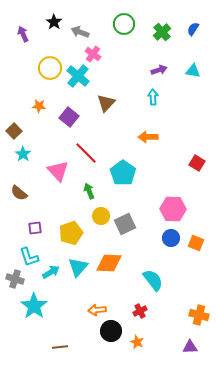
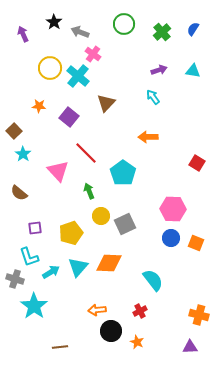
cyan arrow at (153, 97): rotated 35 degrees counterclockwise
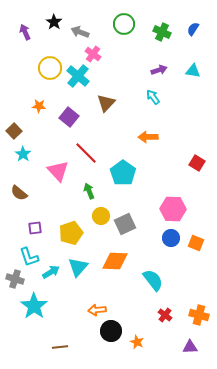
green cross at (162, 32): rotated 24 degrees counterclockwise
purple arrow at (23, 34): moved 2 px right, 2 px up
orange diamond at (109, 263): moved 6 px right, 2 px up
red cross at (140, 311): moved 25 px right, 4 px down; rotated 24 degrees counterclockwise
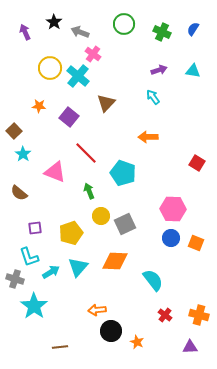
pink triangle at (58, 171): moved 3 px left, 1 px down; rotated 25 degrees counterclockwise
cyan pentagon at (123, 173): rotated 15 degrees counterclockwise
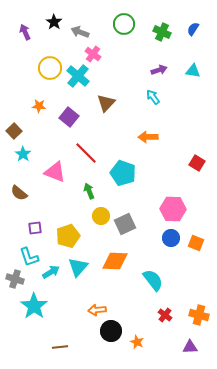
yellow pentagon at (71, 233): moved 3 px left, 3 px down
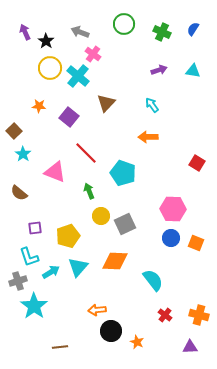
black star at (54, 22): moved 8 px left, 19 px down
cyan arrow at (153, 97): moved 1 px left, 8 px down
gray cross at (15, 279): moved 3 px right, 2 px down; rotated 36 degrees counterclockwise
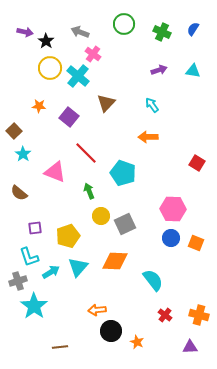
purple arrow at (25, 32): rotated 126 degrees clockwise
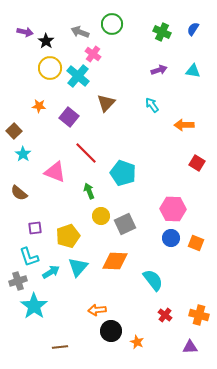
green circle at (124, 24): moved 12 px left
orange arrow at (148, 137): moved 36 px right, 12 px up
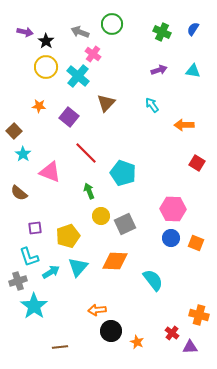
yellow circle at (50, 68): moved 4 px left, 1 px up
pink triangle at (55, 172): moved 5 px left
red cross at (165, 315): moved 7 px right, 18 px down
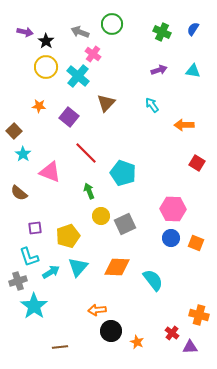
orange diamond at (115, 261): moved 2 px right, 6 px down
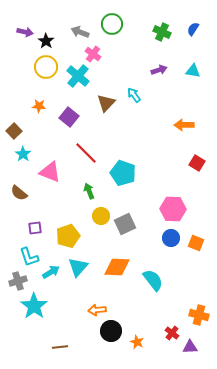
cyan arrow at (152, 105): moved 18 px left, 10 px up
